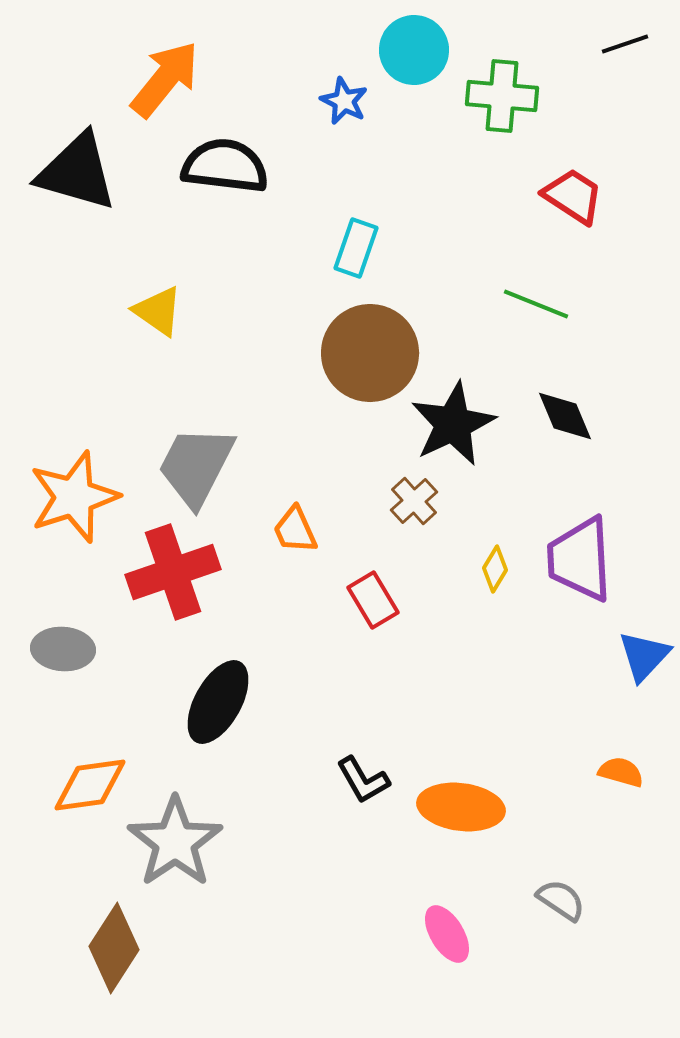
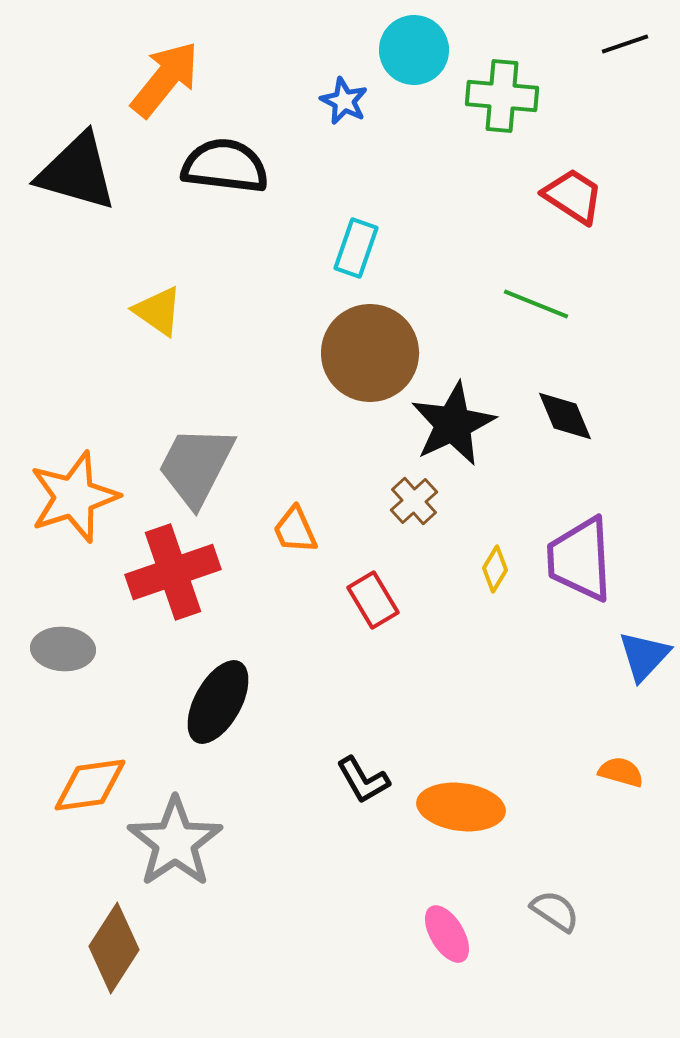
gray semicircle: moved 6 px left, 11 px down
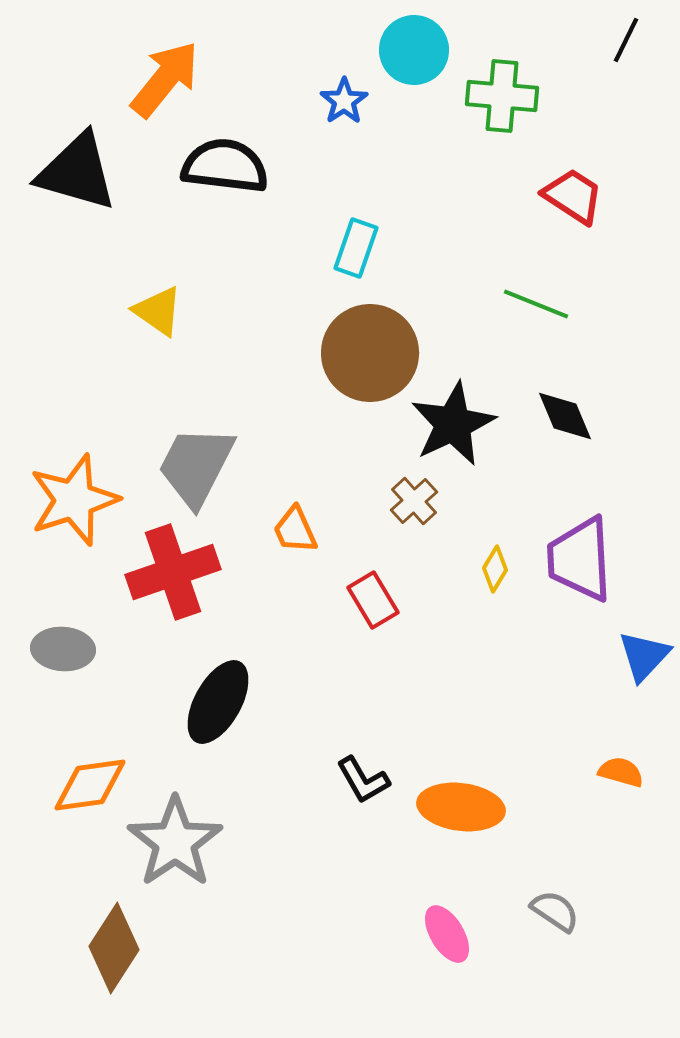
black line: moved 1 px right, 4 px up; rotated 45 degrees counterclockwise
blue star: rotated 12 degrees clockwise
orange star: moved 3 px down
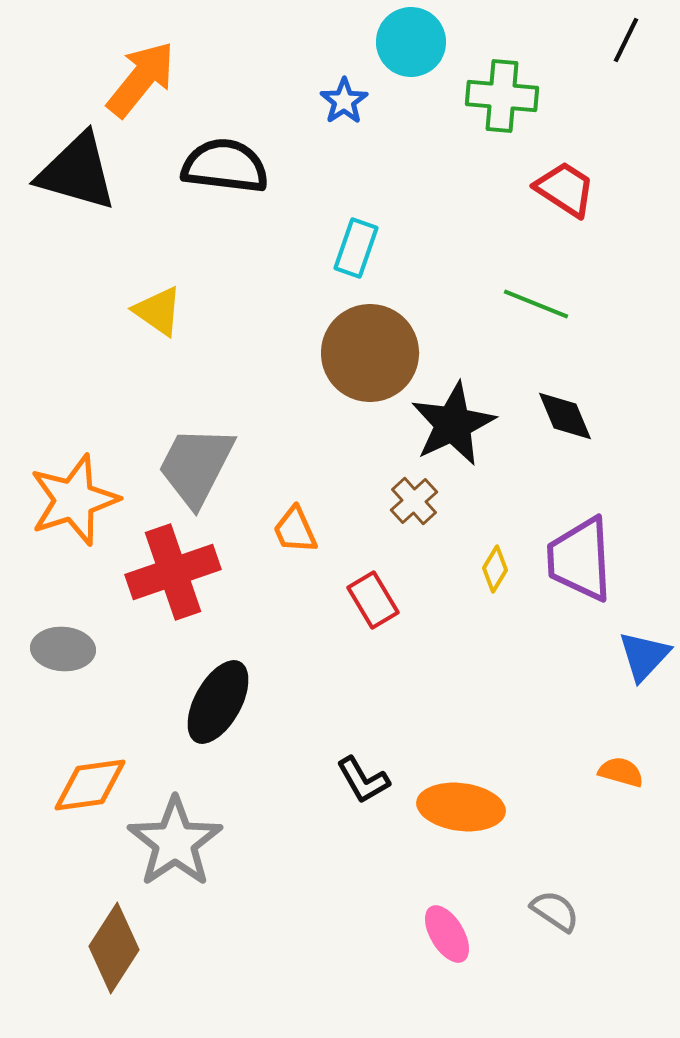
cyan circle: moved 3 px left, 8 px up
orange arrow: moved 24 px left
red trapezoid: moved 8 px left, 7 px up
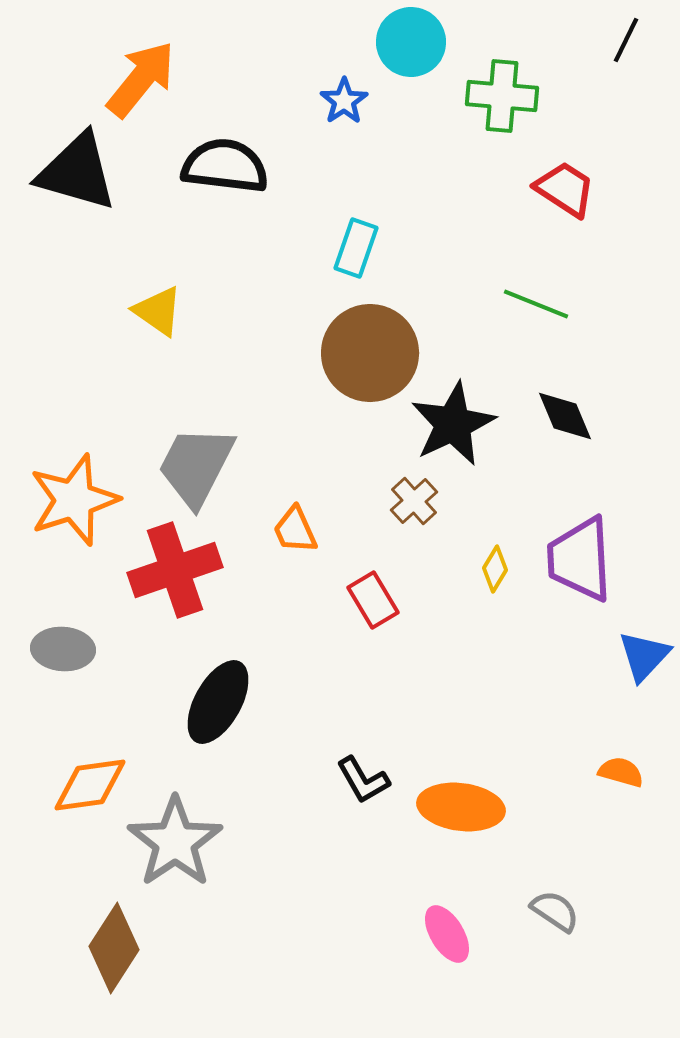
red cross: moved 2 px right, 2 px up
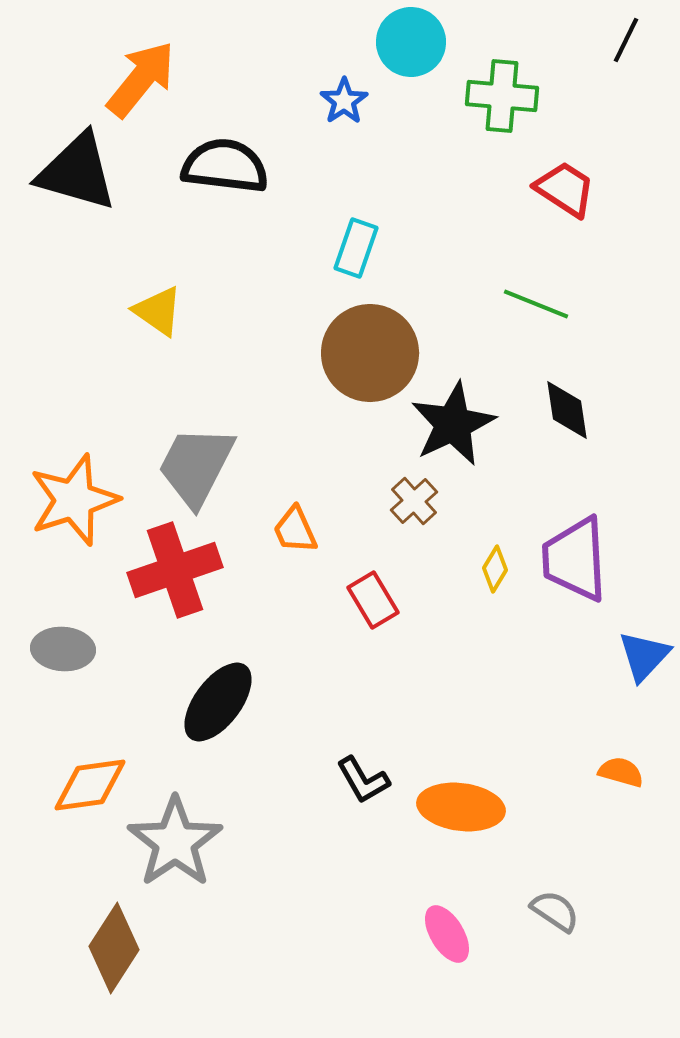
black diamond: moved 2 px right, 6 px up; rotated 14 degrees clockwise
purple trapezoid: moved 5 px left
black ellipse: rotated 8 degrees clockwise
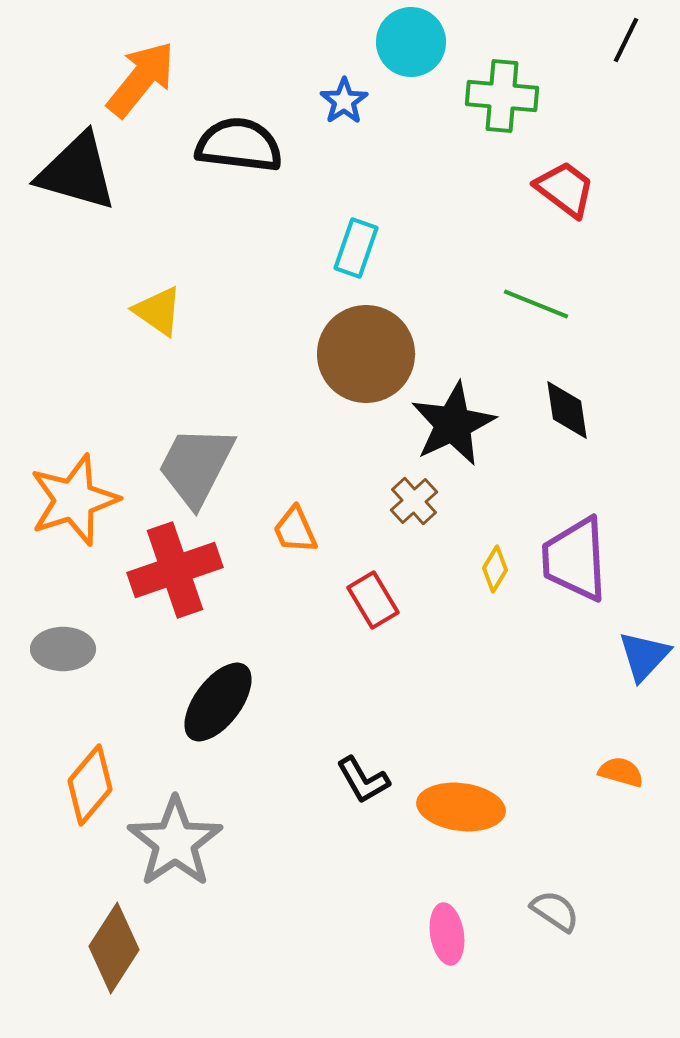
black semicircle: moved 14 px right, 21 px up
red trapezoid: rotated 4 degrees clockwise
brown circle: moved 4 px left, 1 px down
gray ellipse: rotated 4 degrees counterclockwise
orange diamond: rotated 42 degrees counterclockwise
pink ellipse: rotated 22 degrees clockwise
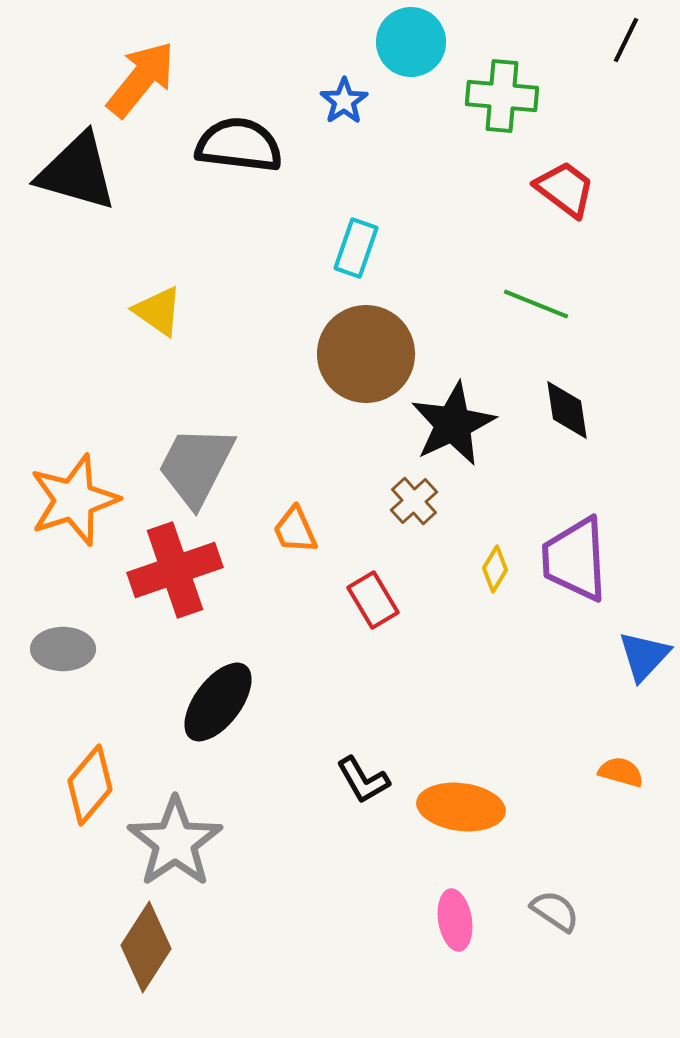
pink ellipse: moved 8 px right, 14 px up
brown diamond: moved 32 px right, 1 px up
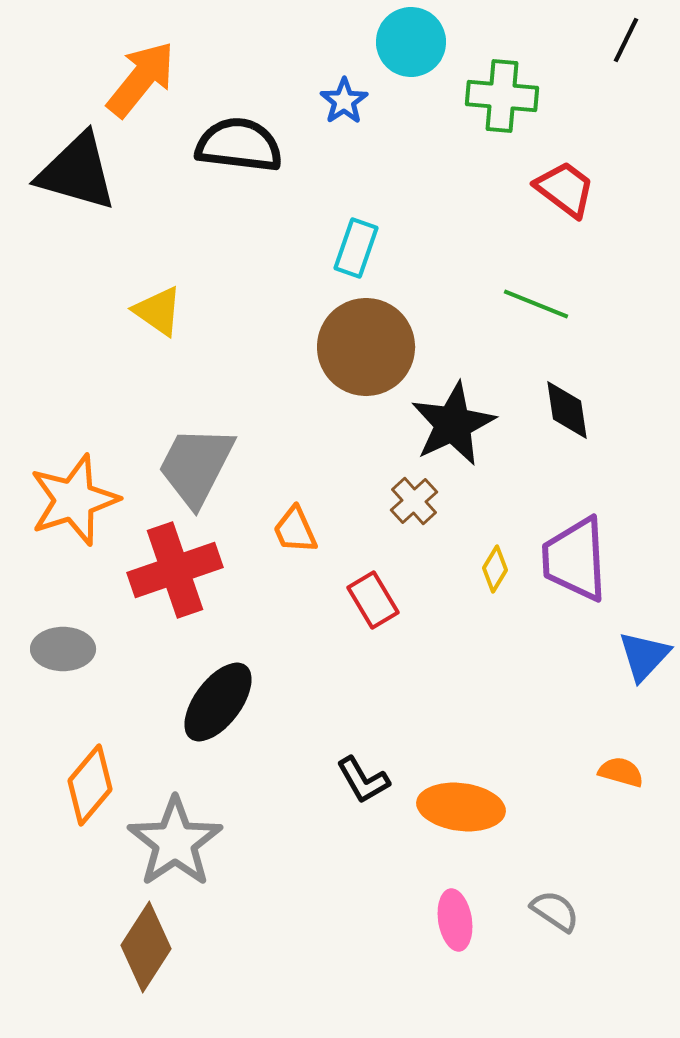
brown circle: moved 7 px up
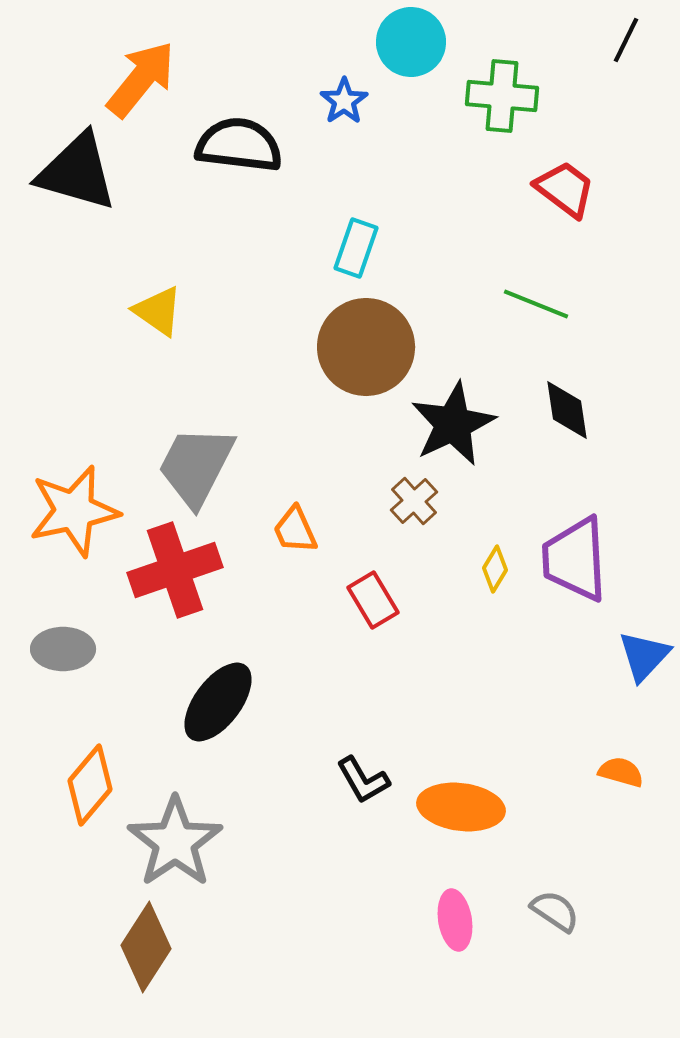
orange star: moved 11 px down; rotated 6 degrees clockwise
